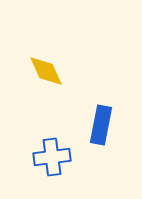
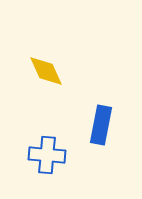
blue cross: moved 5 px left, 2 px up; rotated 12 degrees clockwise
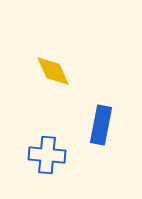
yellow diamond: moved 7 px right
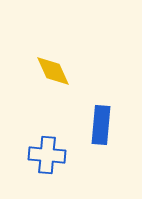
blue rectangle: rotated 6 degrees counterclockwise
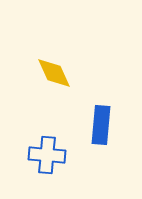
yellow diamond: moved 1 px right, 2 px down
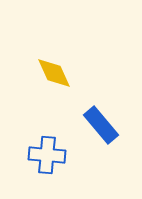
blue rectangle: rotated 45 degrees counterclockwise
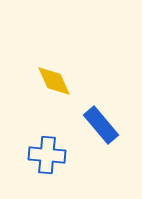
yellow diamond: moved 8 px down
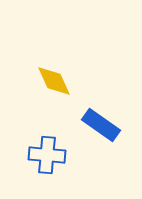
blue rectangle: rotated 15 degrees counterclockwise
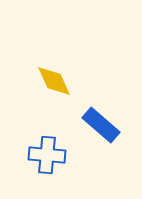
blue rectangle: rotated 6 degrees clockwise
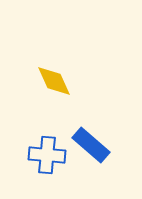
blue rectangle: moved 10 px left, 20 px down
